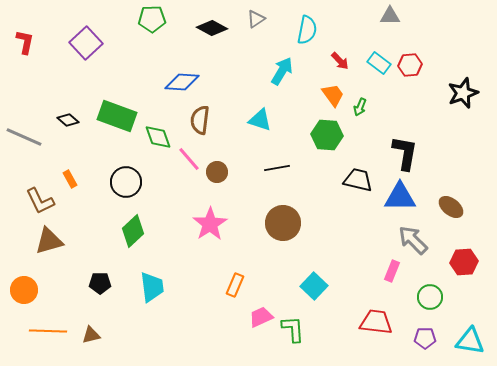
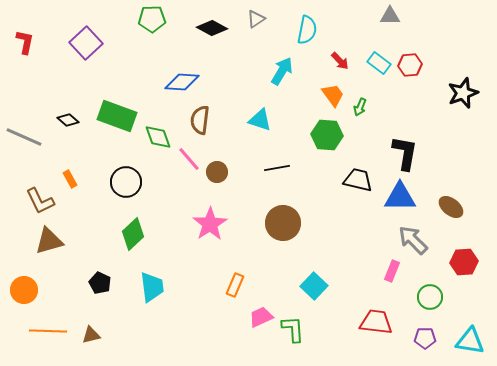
green diamond at (133, 231): moved 3 px down
black pentagon at (100, 283): rotated 25 degrees clockwise
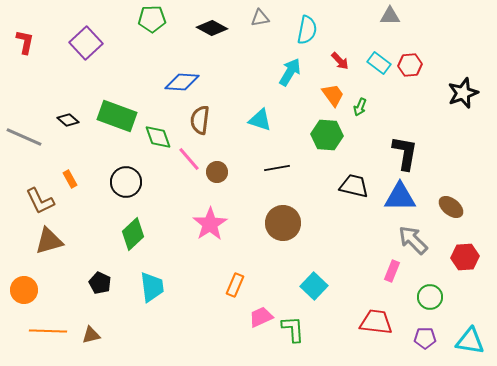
gray triangle at (256, 19): moved 4 px right, 1 px up; rotated 24 degrees clockwise
cyan arrow at (282, 71): moved 8 px right, 1 px down
black trapezoid at (358, 180): moved 4 px left, 6 px down
red hexagon at (464, 262): moved 1 px right, 5 px up
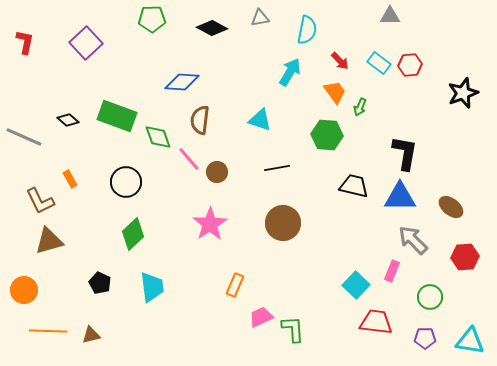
orange trapezoid at (333, 95): moved 2 px right, 3 px up
cyan square at (314, 286): moved 42 px right, 1 px up
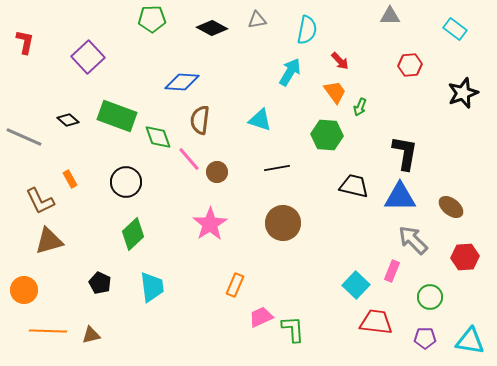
gray triangle at (260, 18): moved 3 px left, 2 px down
purple square at (86, 43): moved 2 px right, 14 px down
cyan rectangle at (379, 63): moved 76 px right, 34 px up
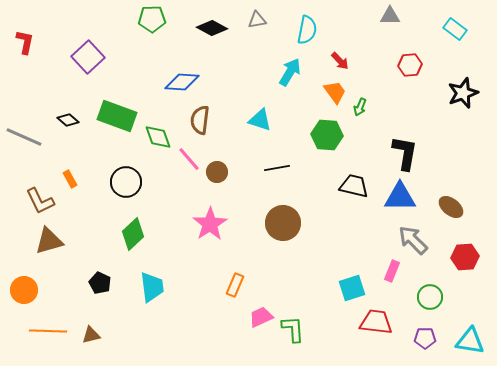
cyan square at (356, 285): moved 4 px left, 3 px down; rotated 28 degrees clockwise
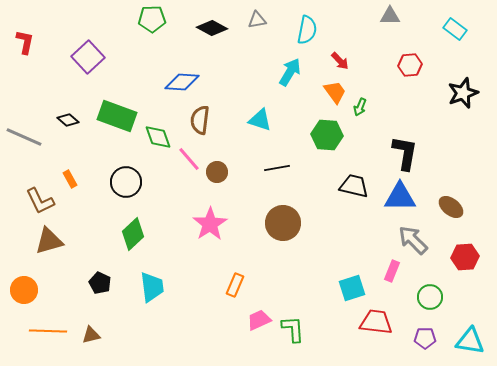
pink trapezoid at (261, 317): moved 2 px left, 3 px down
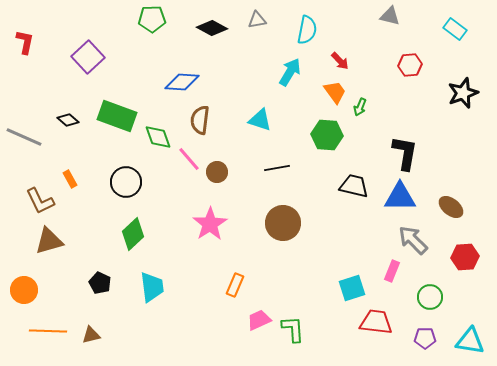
gray triangle at (390, 16): rotated 15 degrees clockwise
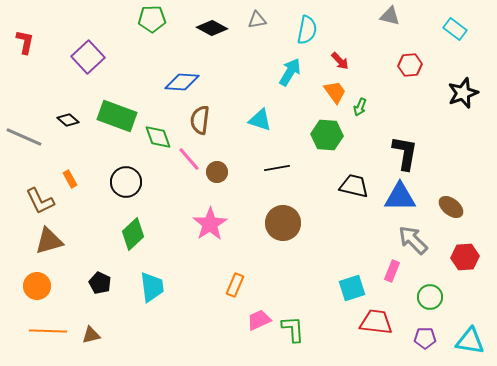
orange circle at (24, 290): moved 13 px right, 4 px up
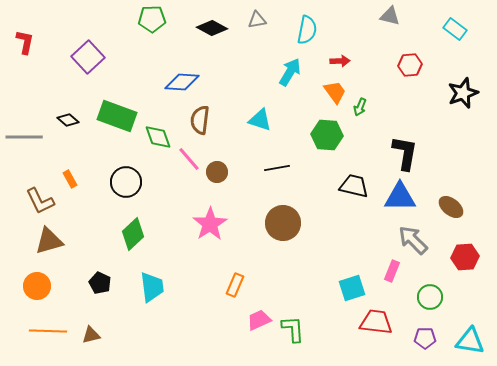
red arrow at (340, 61): rotated 48 degrees counterclockwise
gray line at (24, 137): rotated 24 degrees counterclockwise
